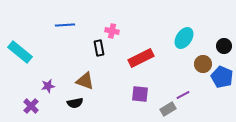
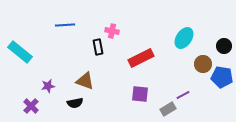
black rectangle: moved 1 px left, 1 px up
blue pentagon: rotated 15 degrees counterclockwise
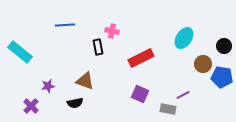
purple square: rotated 18 degrees clockwise
gray rectangle: rotated 42 degrees clockwise
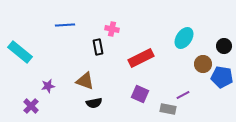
pink cross: moved 2 px up
black semicircle: moved 19 px right
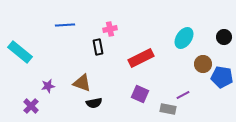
pink cross: moved 2 px left; rotated 24 degrees counterclockwise
black circle: moved 9 px up
brown triangle: moved 3 px left, 2 px down
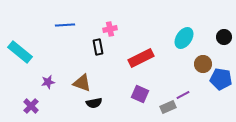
blue pentagon: moved 1 px left, 2 px down
purple star: moved 4 px up
gray rectangle: moved 2 px up; rotated 35 degrees counterclockwise
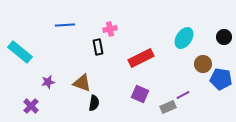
black semicircle: rotated 70 degrees counterclockwise
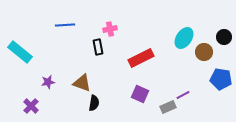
brown circle: moved 1 px right, 12 px up
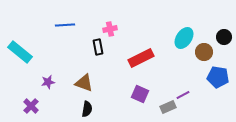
blue pentagon: moved 3 px left, 2 px up
brown triangle: moved 2 px right
black semicircle: moved 7 px left, 6 px down
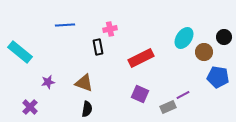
purple cross: moved 1 px left, 1 px down
